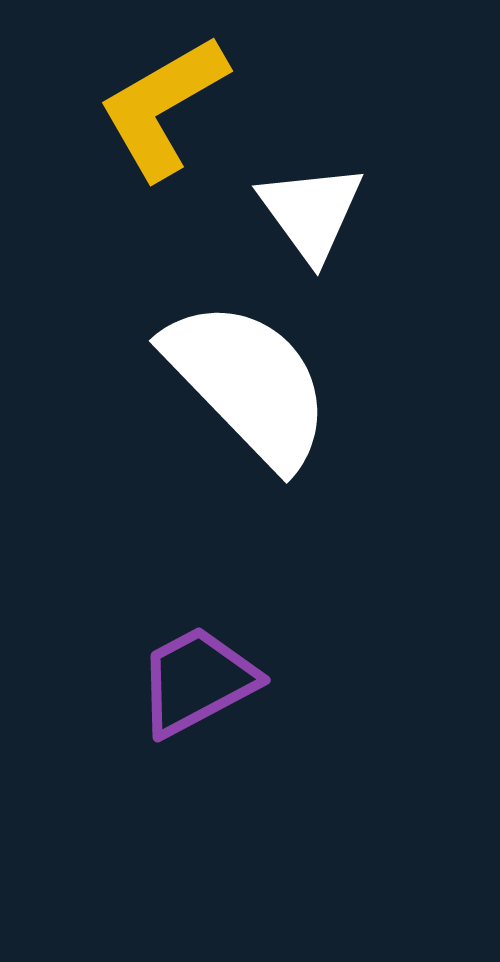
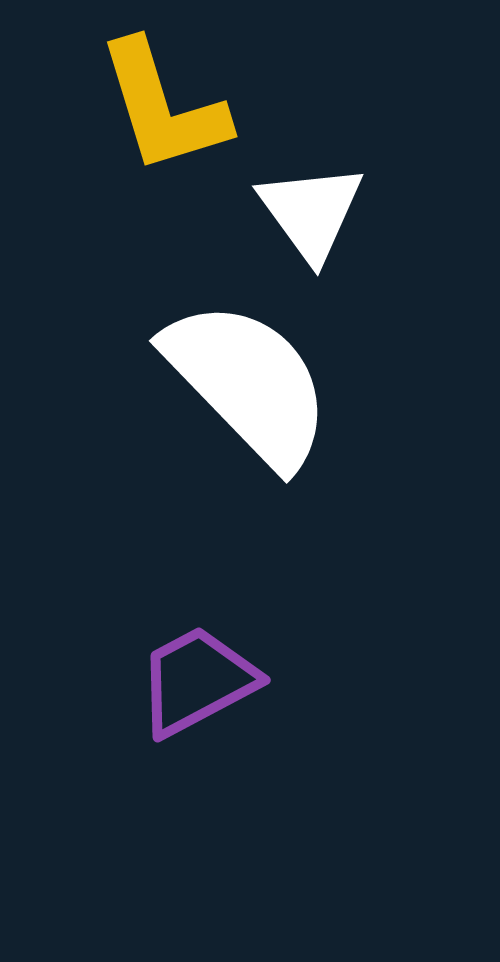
yellow L-shape: rotated 77 degrees counterclockwise
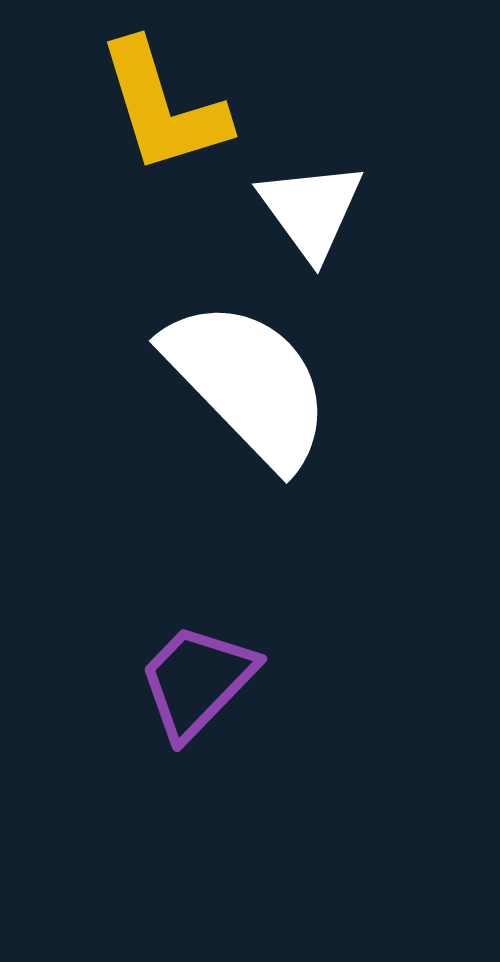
white triangle: moved 2 px up
purple trapezoid: rotated 18 degrees counterclockwise
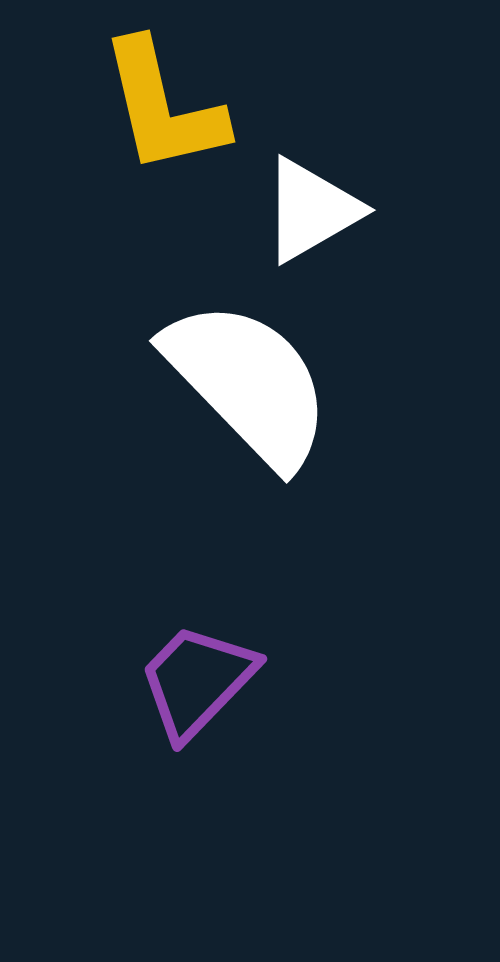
yellow L-shape: rotated 4 degrees clockwise
white triangle: rotated 36 degrees clockwise
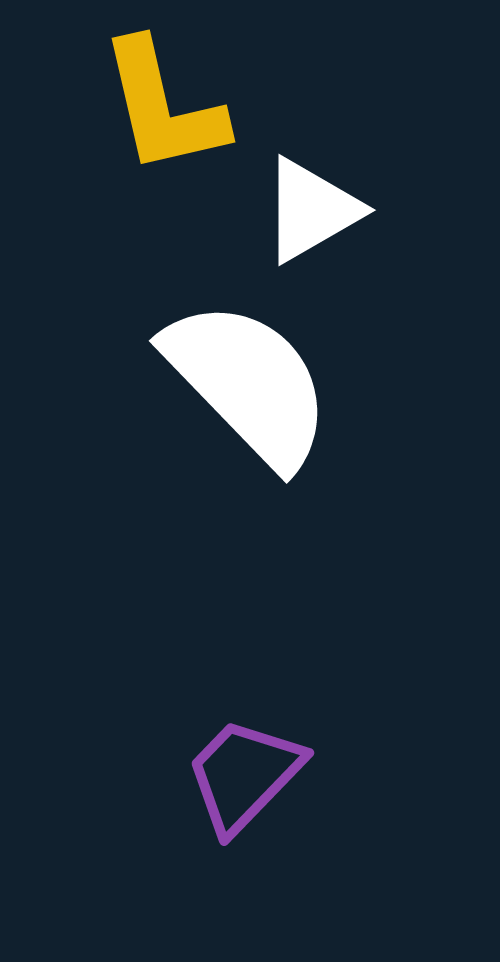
purple trapezoid: moved 47 px right, 94 px down
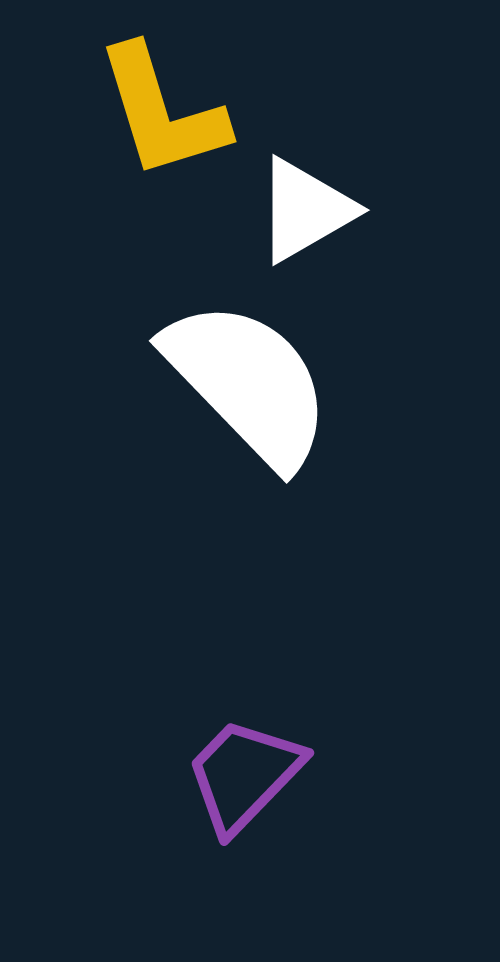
yellow L-shape: moved 1 px left, 5 px down; rotated 4 degrees counterclockwise
white triangle: moved 6 px left
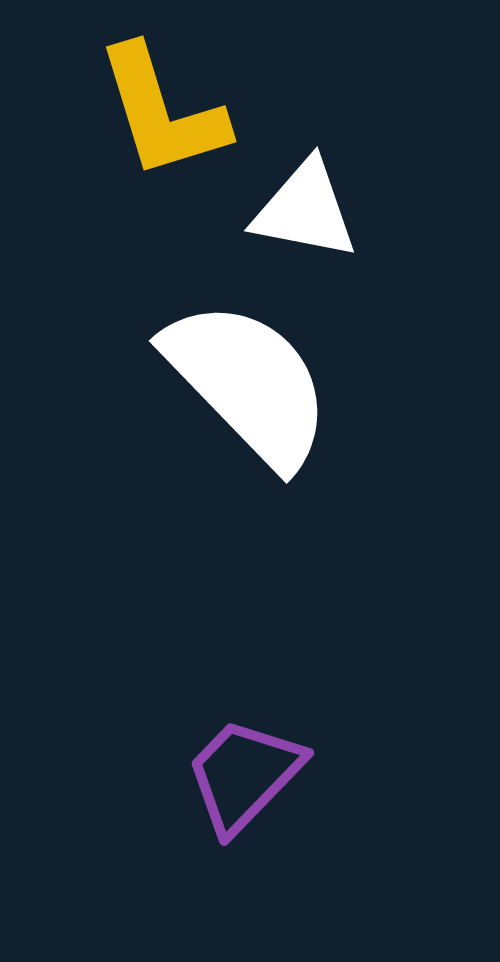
white triangle: rotated 41 degrees clockwise
